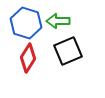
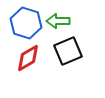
red diamond: rotated 28 degrees clockwise
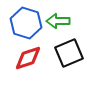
black square: moved 1 px right, 2 px down
red diamond: rotated 12 degrees clockwise
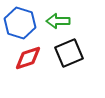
blue hexagon: moved 6 px left
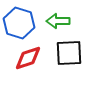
blue hexagon: moved 1 px left
black square: rotated 20 degrees clockwise
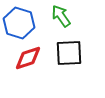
green arrow: moved 3 px right, 5 px up; rotated 55 degrees clockwise
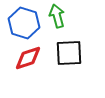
green arrow: moved 4 px left; rotated 20 degrees clockwise
blue hexagon: moved 5 px right
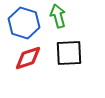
green arrow: moved 1 px right
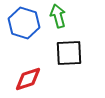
red diamond: moved 21 px down
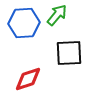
green arrow: moved 1 px left, 1 px up; rotated 55 degrees clockwise
blue hexagon: rotated 20 degrees counterclockwise
